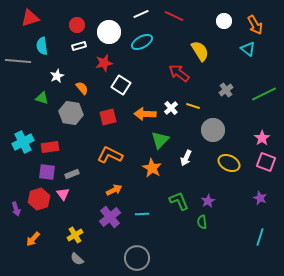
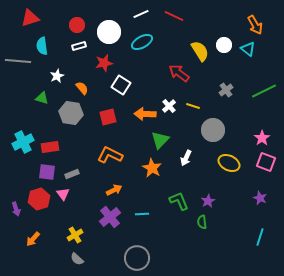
white circle at (224, 21): moved 24 px down
green line at (264, 94): moved 3 px up
white cross at (171, 108): moved 2 px left, 2 px up
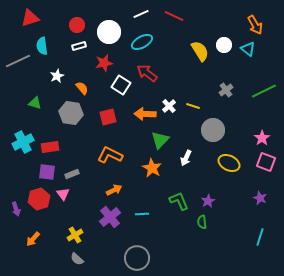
gray line at (18, 61): rotated 30 degrees counterclockwise
red arrow at (179, 73): moved 32 px left
green triangle at (42, 98): moved 7 px left, 5 px down
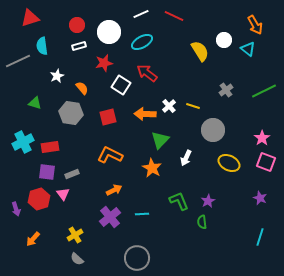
white circle at (224, 45): moved 5 px up
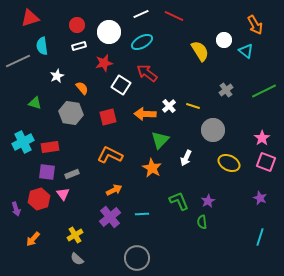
cyan triangle at (248, 49): moved 2 px left, 2 px down
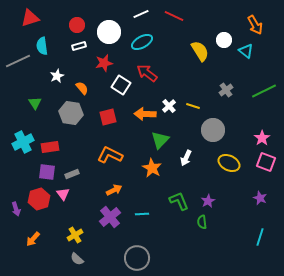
green triangle at (35, 103): rotated 40 degrees clockwise
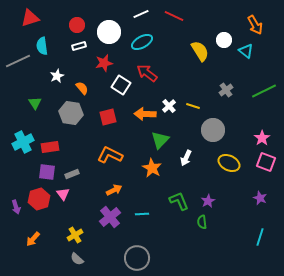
purple arrow at (16, 209): moved 2 px up
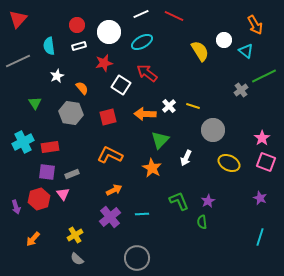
red triangle at (30, 18): moved 12 px left, 1 px down; rotated 30 degrees counterclockwise
cyan semicircle at (42, 46): moved 7 px right
gray cross at (226, 90): moved 15 px right
green line at (264, 91): moved 15 px up
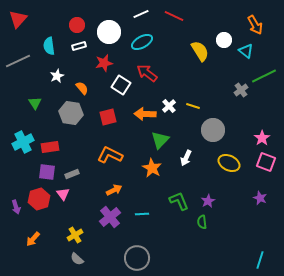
cyan line at (260, 237): moved 23 px down
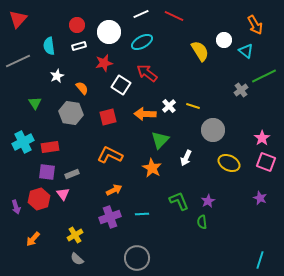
purple cross at (110, 217): rotated 20 degrees clockwise
